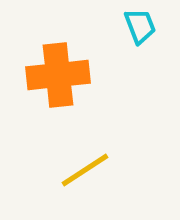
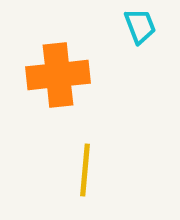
yellow line: rotated 52 degrees counterclockwise
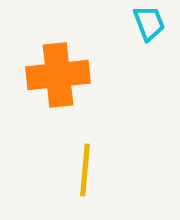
cyan trapezoid: moved 9 px right, 3 px up
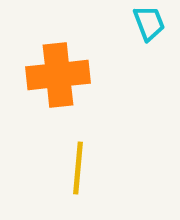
yellow line: moved 7 px left, 2 px up
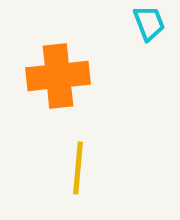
orange cross: moved 1 px down
